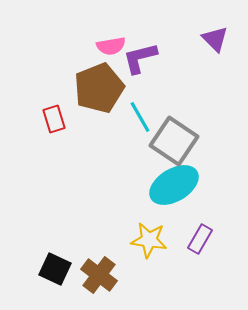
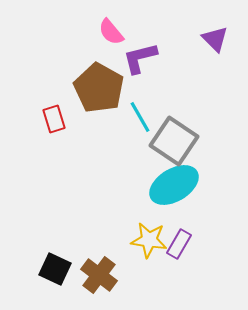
pink semicircle: moved 14 px up; rotated 60 degrees clockwise
brown pentagon: rotated 21 degrees counterclockwise
purple rectangle: moved 21 px left, 5 px down
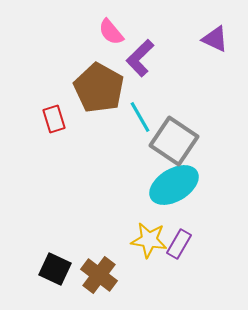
purple triangle: rotated 20 degrees counterclockwise
purple L-shape: rotated 30 degrees counterclockwise
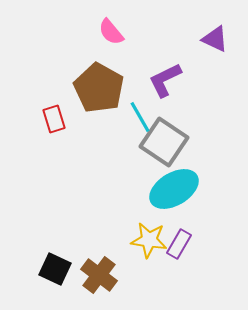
purple L-shape: moved 25 px right, 22 px down; rotated 18 degrees clockwise
gray square: moved 10 px left, 1 px down
cyan ellipse: moved 4 px down
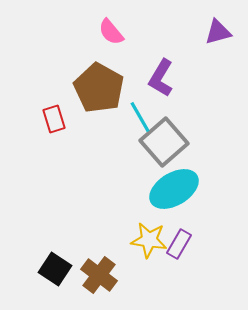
purple triangle: moved 3 px right, 7 px up; rotated 40 degrees counterclockwise
purple L-shape: moved 4 px left, 2 px up; rotated 33 degrees counterclockwise
gray square: rotated 15 degrees clockwise
black square: rotated 8 degrees clockwise
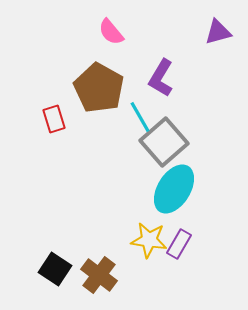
cyan ellipse: rotated 27 degrees counterclockwise
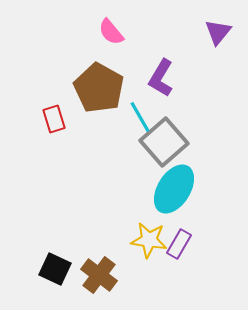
purple triangle: rotated 36 degrees counterclockwise
black square: rotated 8 degrees counterclockwise
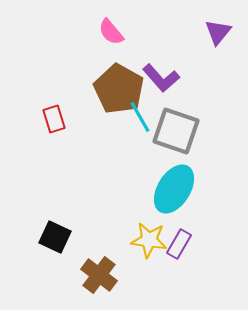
purple L-shape: rotated 72 degrees counterclockwise
brown pentagon: moved 20 px right, 1 px down
gray square: moved 12 px right, 11 px up; rotated 30 degrees counterclockwise
black square: moved 32 px up
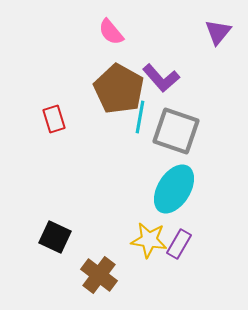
cyan line: rotated 40 degrees clockwise
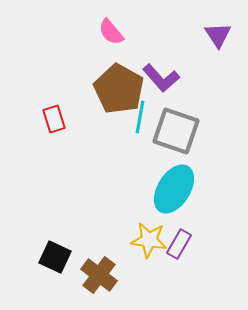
purple triangle: moved 3 px down; rotated 12 degrees counterclockwise
black square: moved 20 px down
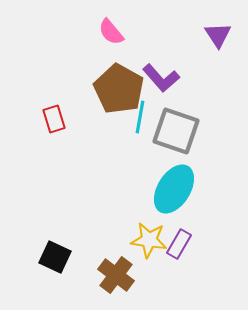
brown cross: moved 17 px right
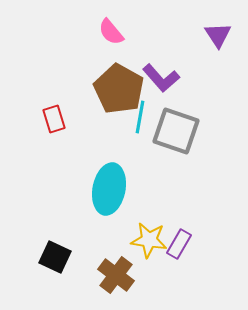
cyan ellipse: moved 65 px left; rotated 21 degrees counterclockwise
